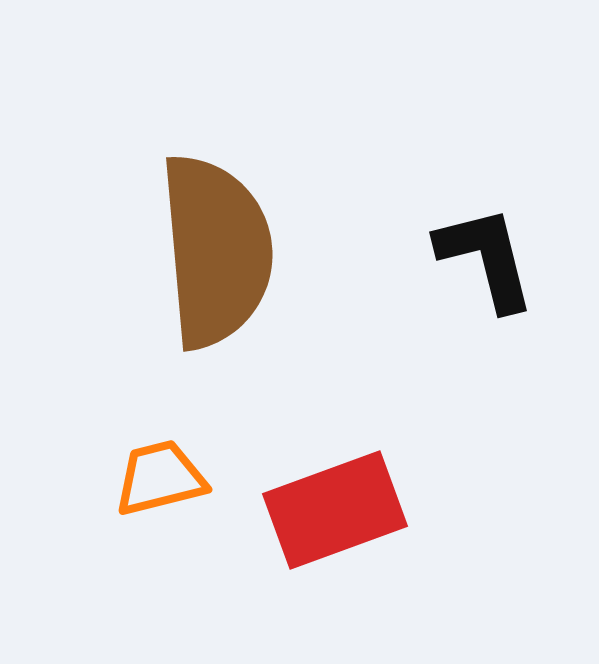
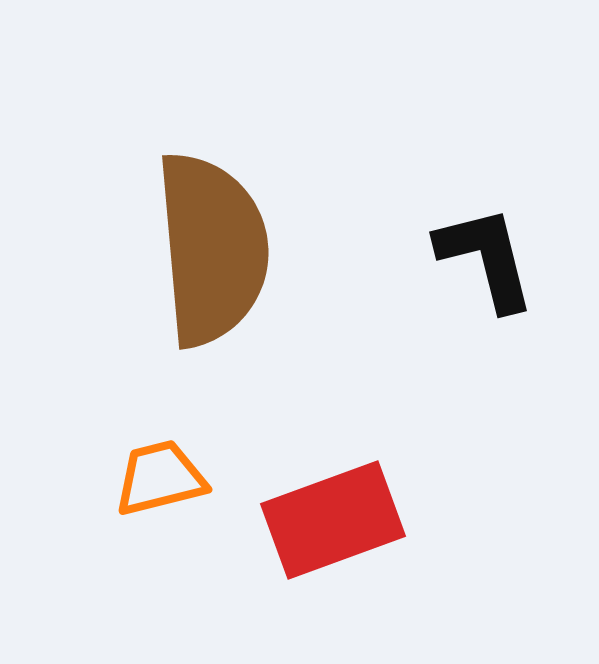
brown semicircle: moved 4 px left, 2 px up
red rectangle: moved 2 px left, 10 px down
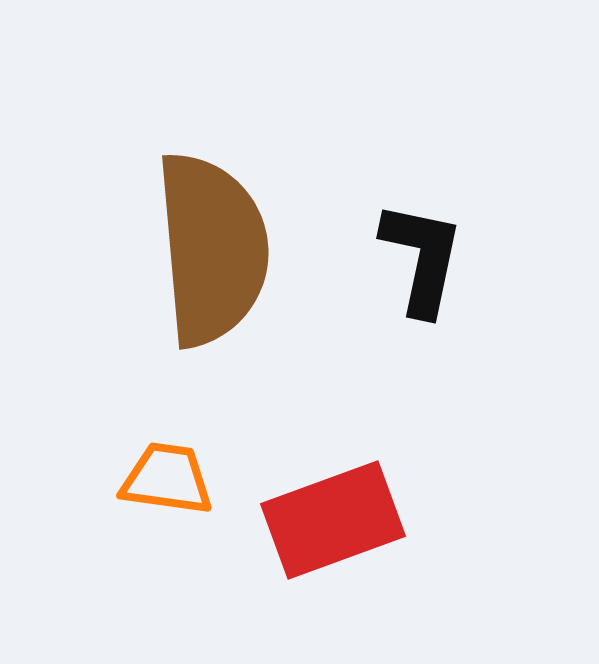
black L-shape: moved 64 px left; rotated 26 degrees clockwise
orange trapezoid: moved 7 px right, 1 px down; rotated 22 degrees clockwise
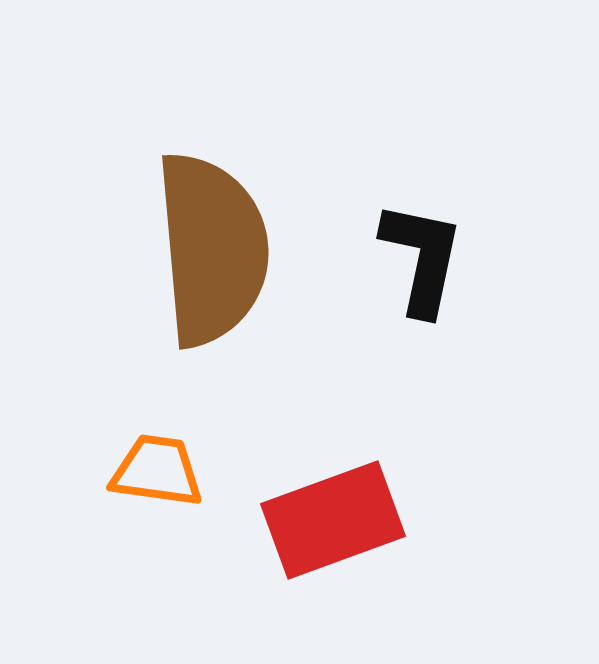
orange trapezoid: moved 10 px left, 8 px up
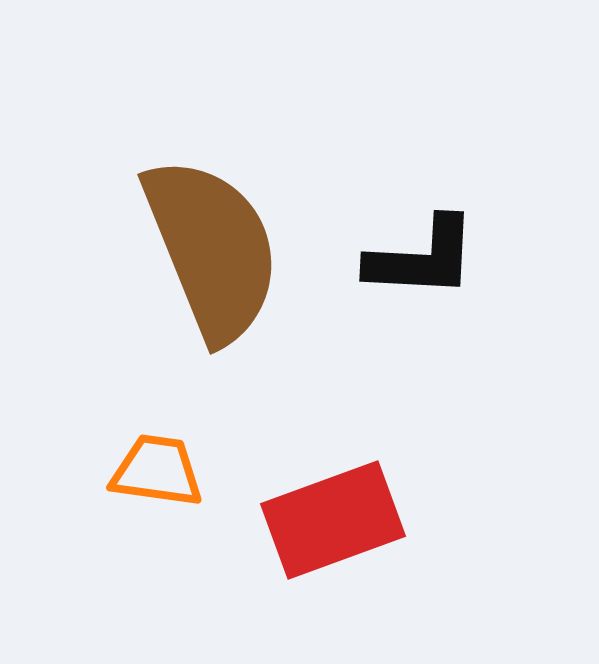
brown semicircle: rotated 17 degrees counterclockwise
black L-shape: rotated 81 degrees clockwise
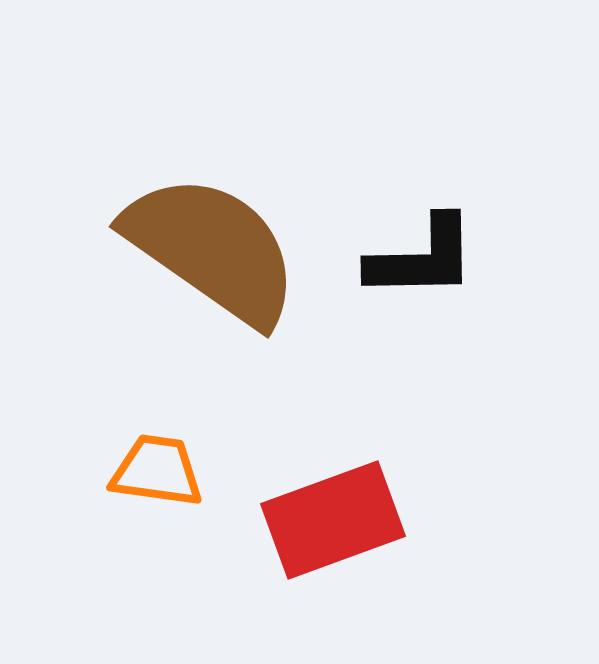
brown semicircle: rotated 33 degrees counterclockwise
black L-shape: rotated 4 degrees counterclockwise
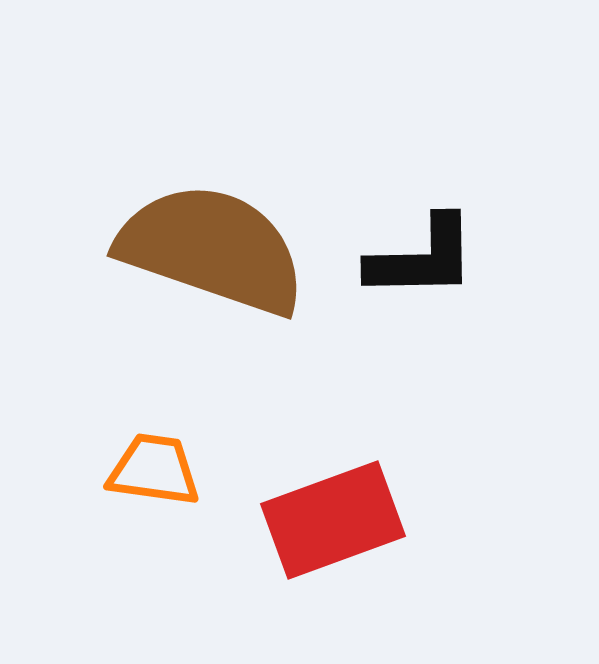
brown semicircle: rotated 16 degrees counterclockwise
orange trapezoid: moved 3 px left, 1 px up
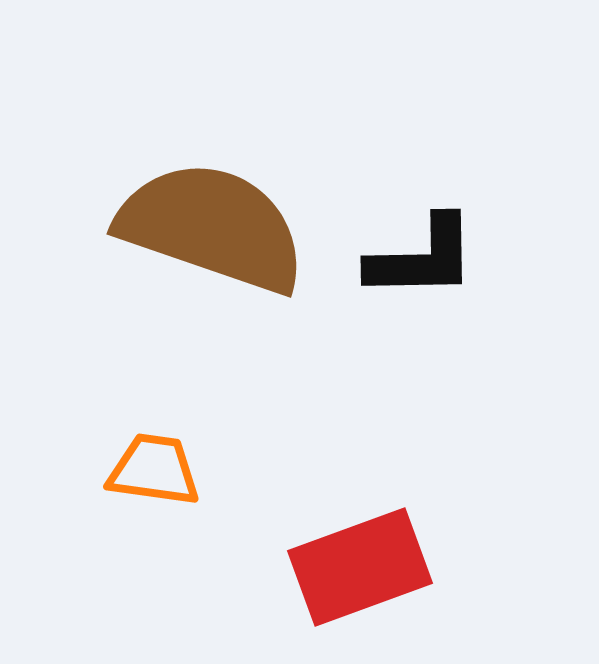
brown semicircle: moved 22 px up
red rectangle: moved 27 px right, 47 px down
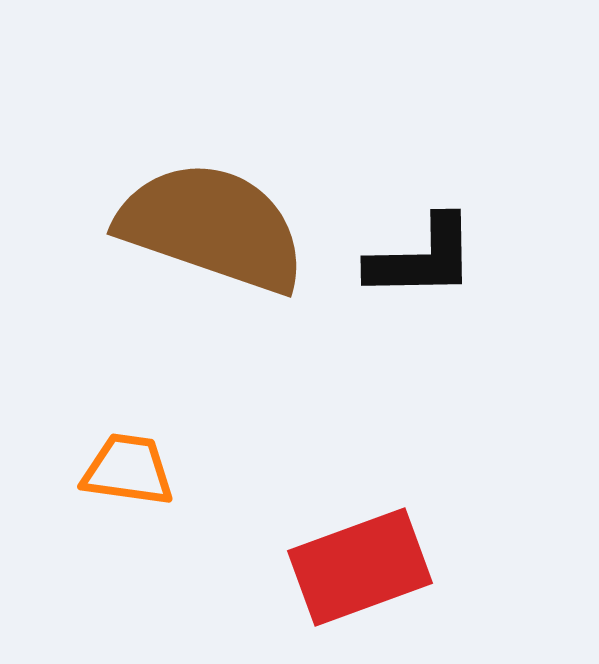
orange trapezoid: moved 26 px left
